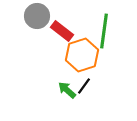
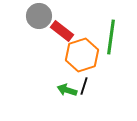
gray circle: moved 2 px right
green line: moved 7 px right, 6 px down
black line: rotated 18 degrees counterclockwise
green arrow: rotated 24 degrees counterclockwise
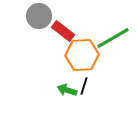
red rectangle: moved 1 px right
green line: moved 2 px right, 1 px down; rotated 52 degrees clockwise
orange hexagon: rotated 16 degrees clockwise
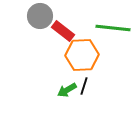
gray circle: moved 1 px right
green line: moved 10 px up; rotated 36 degrees clockwise
green arrow: rotated 48 degrees counterclockwise
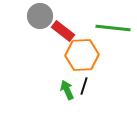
green arrow: rotated 96 degrees clockwise
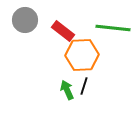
gray circle: moved 15 px left, 4 px down
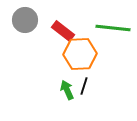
orange hexagon: moved 2 px left, 1 px up
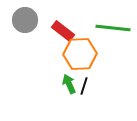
green arrow: moved 2 px right, 6 px up
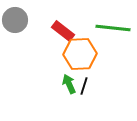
gray circle: moved 10 px left
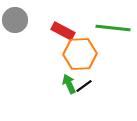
red rectangle: rotated 10 degrees counterclockwise
black line: rotated 36 degrees clockwise
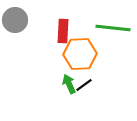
red rectangle: rotated 65 degrees clockwise
black line: moved 1 px up
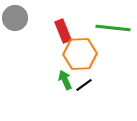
gray circle: moved 2 px up
red rectangle: rotated 25 degrees counterclockwise
green arrow: moved 4 px left, 4 px up
